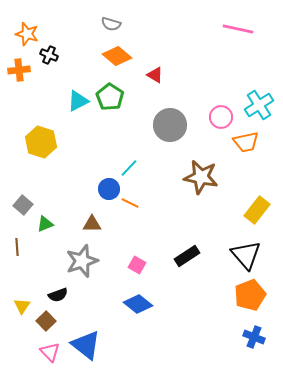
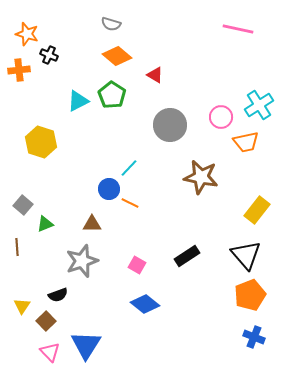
green pentagon: moved 2 px right, 2 px up
blue diamond: moved 7 px right
blue triangle: rotated 24 degrees clockwise
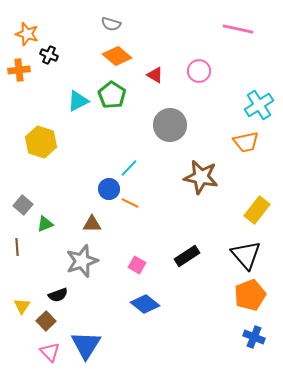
pink circle: moved 22 px left, 46 px up
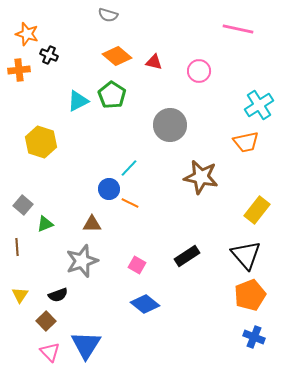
gray semicircle: moved 3 px left, 9 px up
red triangle: moved 1 px left, 13 px up; rotated 18 degrees counterclockwise
yellow triangle: moved 2 px left, 11 px up
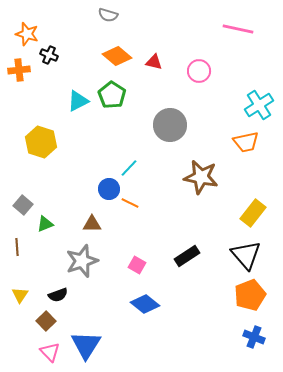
yellow rectangle: moved 4 px left, 3 px down
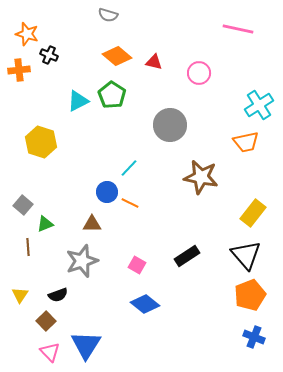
pink circle: moved 2 px down
blue circle: moved 2 px left, 3 px down
brown line: moved 11 px right
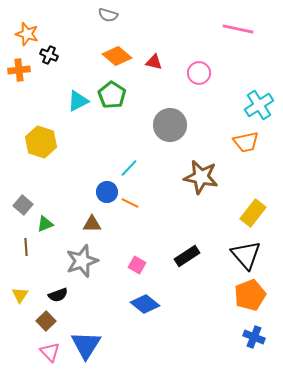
brown line: moved 2 px left
